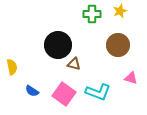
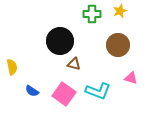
black circle: moved 2 px right, 4 px up
cyan L-shape: moved 1 px up
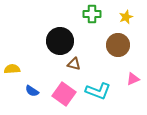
yellow star: moved 6 px right, 6 px down
yellow semicircle: moved 2 px down; rotated 84 degrees counterclockwise
pink triangle: moved 2 px right, 1 px down; rotated 40 degrees counterclockwise
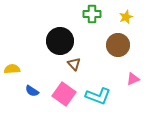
brown triangle: rotated 32 degrees clockwise
cyan L-shape: moved 5 px down
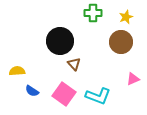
green cross: moved 1 px right, 1 px up
brown circle: moved 3 px right, 3 px up
yellow semicircle: moved 5 px right, 2 px down
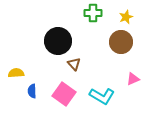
black circle: moved 2 px left
yellow semicircle: moved 1 px left, 2 px down
blue semicircle: rotated 56 degrees clockwise
cyan L-shape: moved 4 px right; rotated 10 degrees clockwise
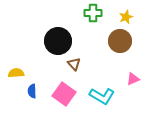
brown circle: moved 1 px left, 1 px up
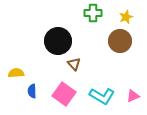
pink triangle: moved 17 px down
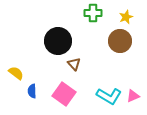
yellow semicircle: rotated 42 degrees clockwise
cyan L-shape: moved 7 px right
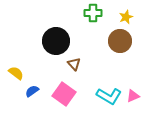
black circle: moved 2 px left
blue semicircle: rotated 56 degrees clockwise
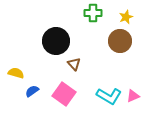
yellow semicircle: rotated 21 degrees counterclockwise
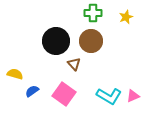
brown circle: moved 29 px left
yellow semicircle: moved 1 px left, 1 px down
